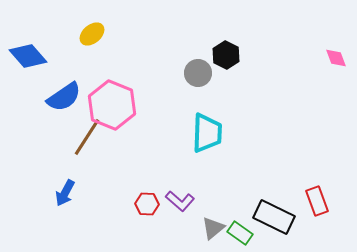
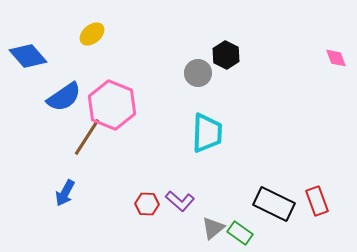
black rectangle: moved 13 px up
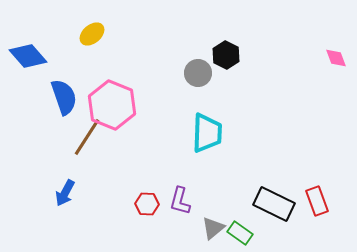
blue semicircle: rotated 75 degrees counterclockwise
purple L-shape: rotated 64 degrees clockwise
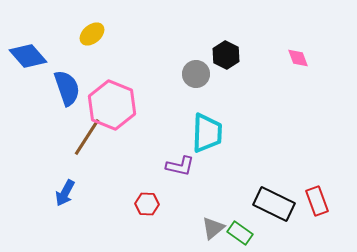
pink diamond: moved 38 px left
gray circle: moved 2 px left, 1 px down
blue semicircle: moved 3 px right, 9 px up
purple L-shape: moved 35 px up; rotated 92 degrees counterclockwise
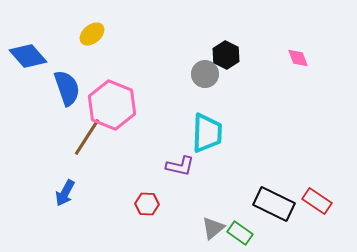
gray circle: moved 9 px right
red rectangle: rotated 36 degrees counterclockwise
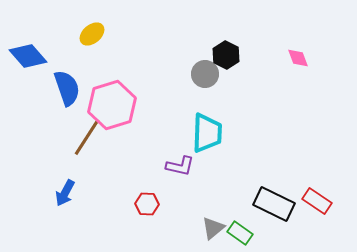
pink hexagon: rotated 21 degrees clockwise
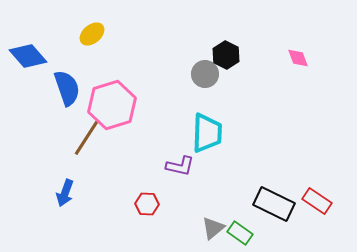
blue arrow: rotated 8 degrees counterclockwise
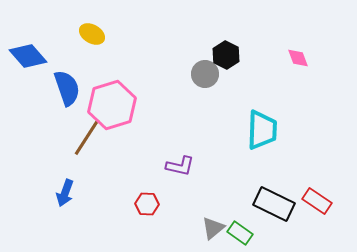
yellow ellipse: rotated 70 degrees clockwise
cyan trapezoid: moved 55 px right, 3 px up
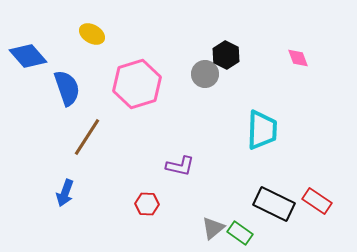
pink hexagon: moved 25 px right, 21 px up
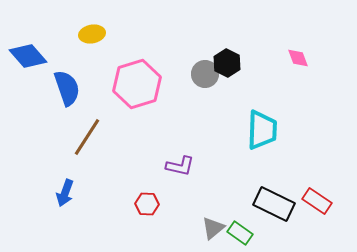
yellow ellipse: rotated 40 degrees counterclockwise
black hexagon: moved 1 px right, 8 px down
